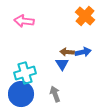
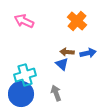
orange cross: moved 8 px left, 5 px down
pink arrow: rotated 18 degrees clockwise
blue arrow: moved 5 px right, 1 px down
blue triangle: rotated 16 degrees counterclockwise
cyan cross: moved 2 px down
gray arrow: moved 1 px right, 1 px up
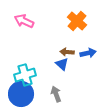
gray arrow: moved 1 px down
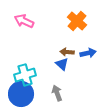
gray arrow: moved 1 px right, 1 px up
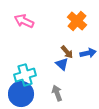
brown arrow: rotated 136 degrees counterclockwise
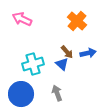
pink arrow: moved 2 px left, 2 px up
cyan cross: moved 8 px right, 11 px up
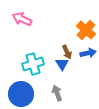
orange cross: moved 9 px right, 9 px down
brown arrow: rotated 16 degrees clockwise
blue triangle: rotated 16 degrees clockwise
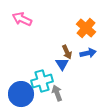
orange cross: moved 2 px up
cyan cross: moved 9 px right, 17 px down
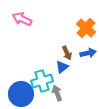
brown arrow: moved 1 px down
blue triangle: moved 3 px down; rotated 24 degrees clockwise
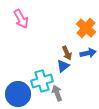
pink arrow: moved 1 px left; rotated 144 degrees counterclockwise
blue triangle: moved 1 px right, 1 px up
blue circle: moved 3 px left
